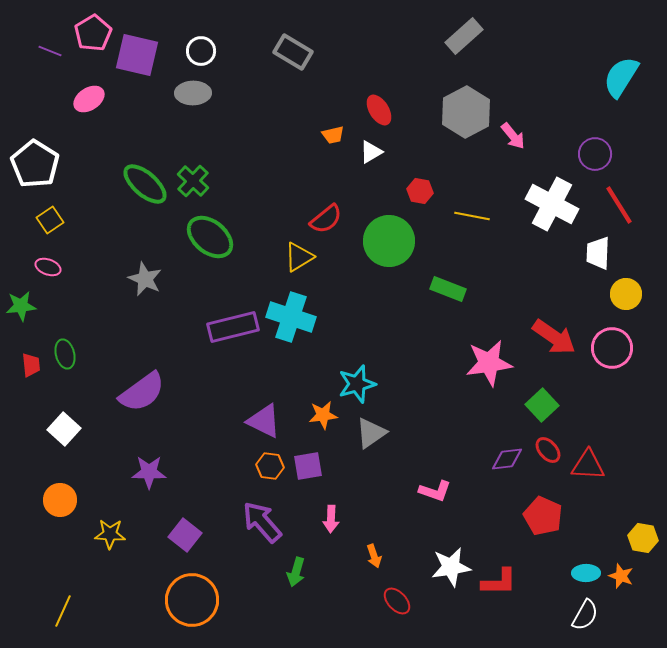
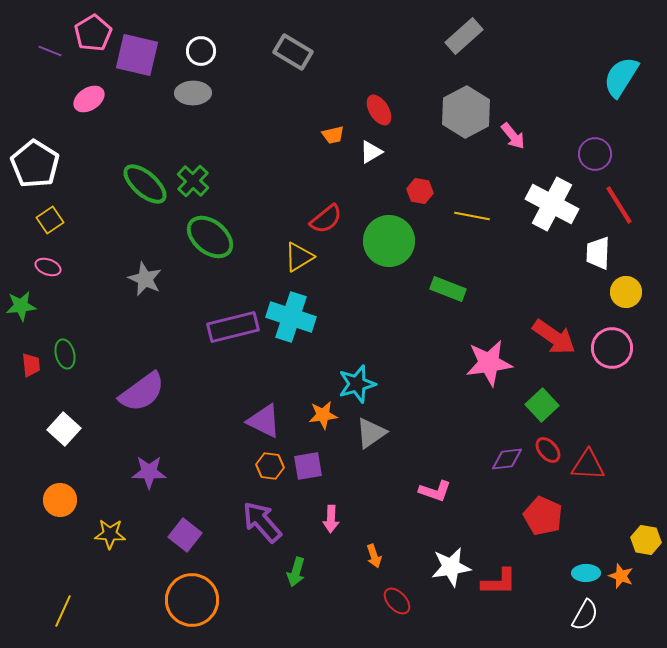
yellow circle at (626, 294): moved 2 px up
yellow hexagon at (643, 538): moved 3 px right, 2 px down
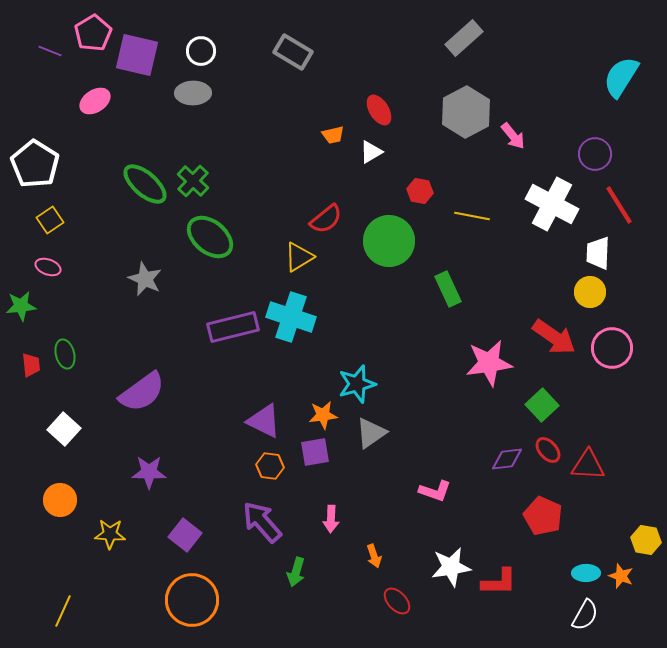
gray rectangle at (464, 36): moved 2 px down
pink ellipse at (89, 99): moved 6 px right, 2 px down
green rectangle at (448, 289): rotated 44 degrees clockwise
yellow circle at (626, 292): moved 36 px left
purple square at (308, 466): moved 7 px right, 14 px up
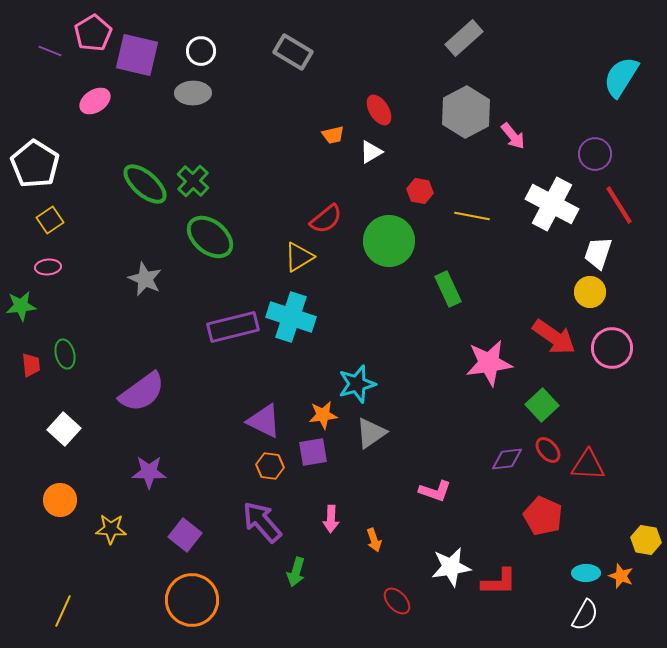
white trapezoid at (598, 253): rotated 16 degrees clockwise
pink ellipse at (48, 267): rotated 25 degrees counterclockwise
purple square at (315, 452): moved 2 px left
yellow star at (110, 534): moved 1 px right, 5 px up
orange arrow at (374, 556): moved 16 px up
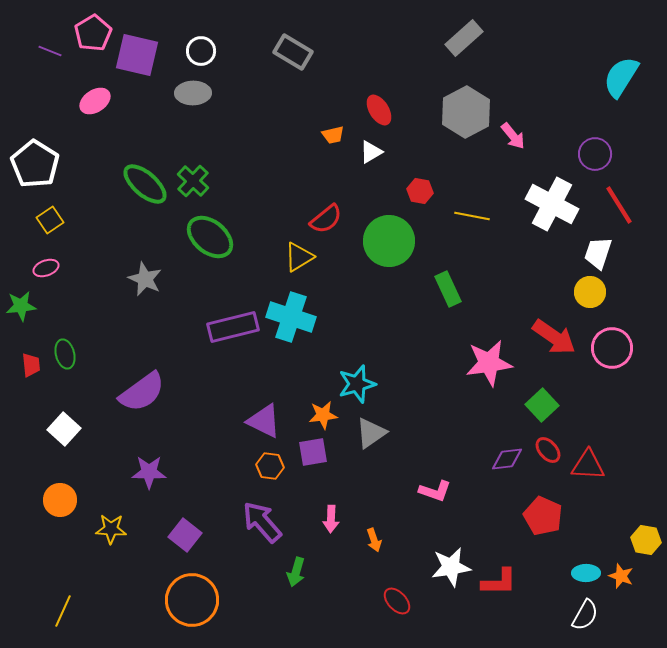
pink ellipse at (48, 267): moved 2 px left, 1 px down; rotated 15 degrees counterclockwise
